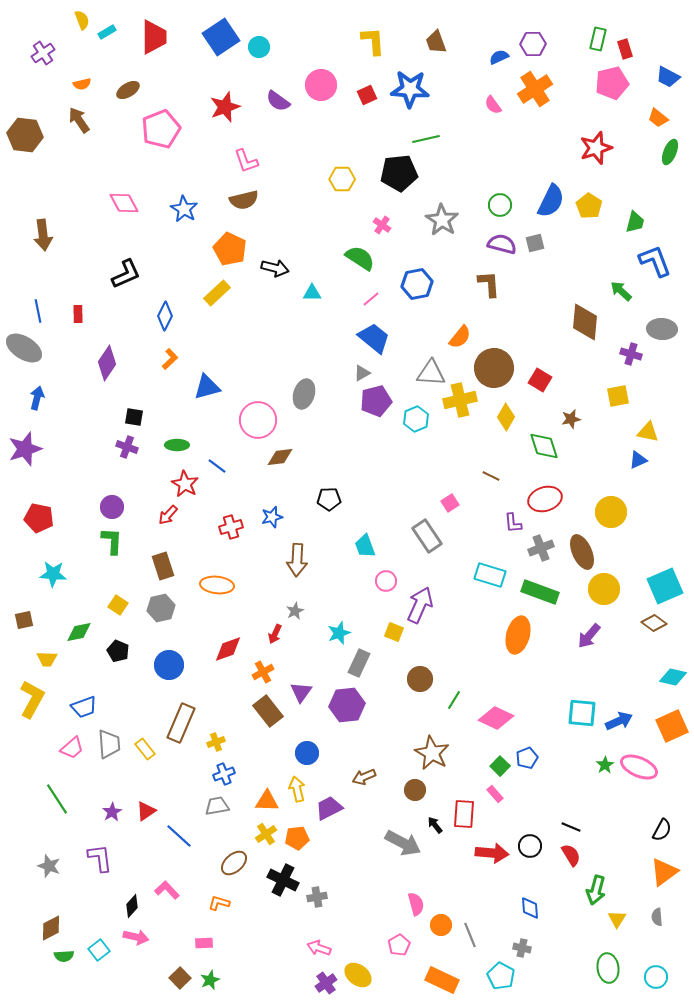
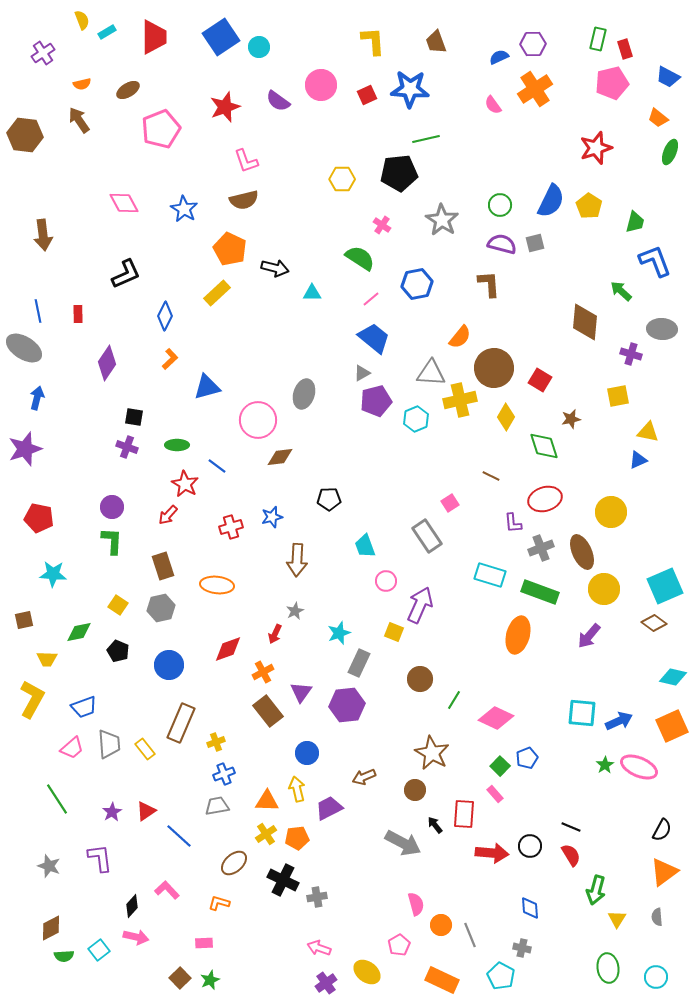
yellow ellipse at (358, 975): moved 9 px right, 3 px up
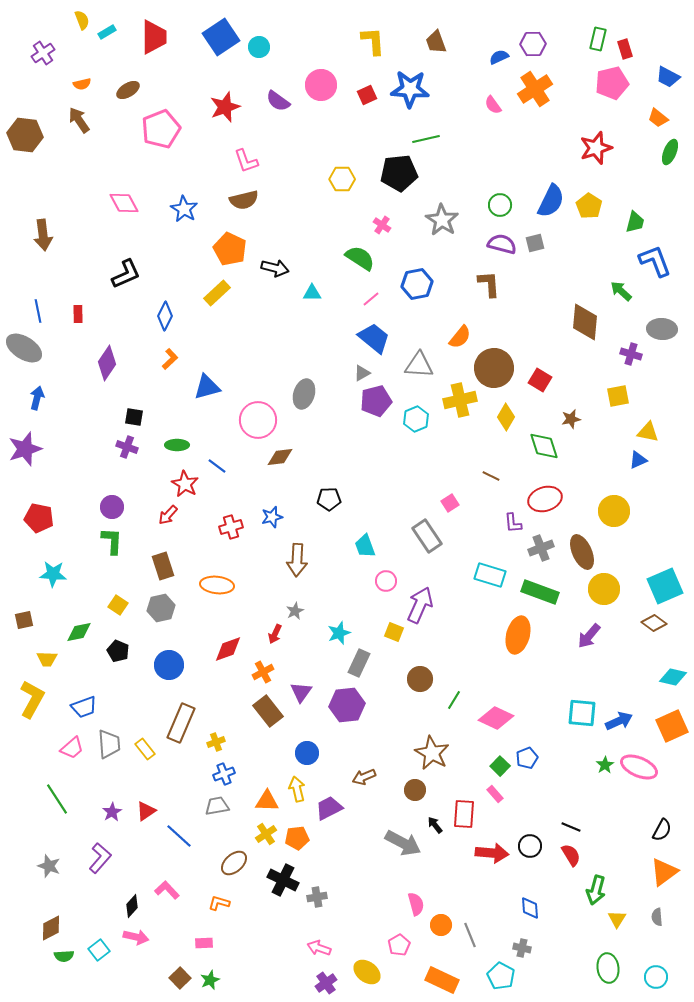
gray triangle at (431, 373): moved 12 px left, 8 px up
yellow circle at (611, 512): moved 3 px right, 1 px up
purple L-shape at (100, 858): rotated 48 degrees clockwise
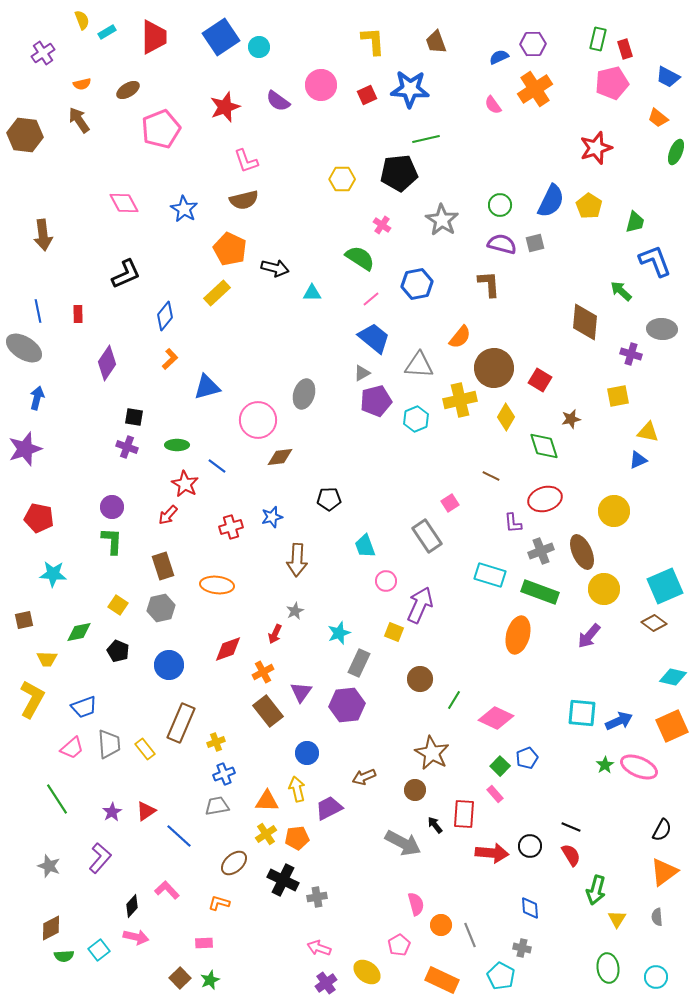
green ellipse at (670, 152): moved 6 px right
blue diamond at (165, 316): rotated 12 degrees clockwise
gray cross at (541, 548): moved 3 px down
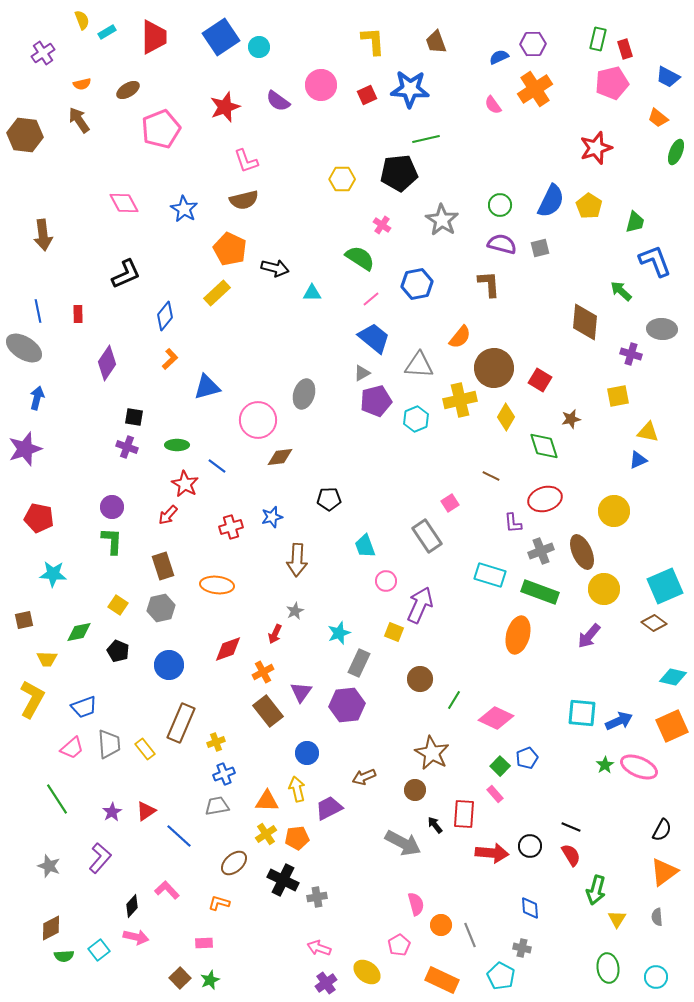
gray square at (535, 243): moved 5 px right, 5 px down
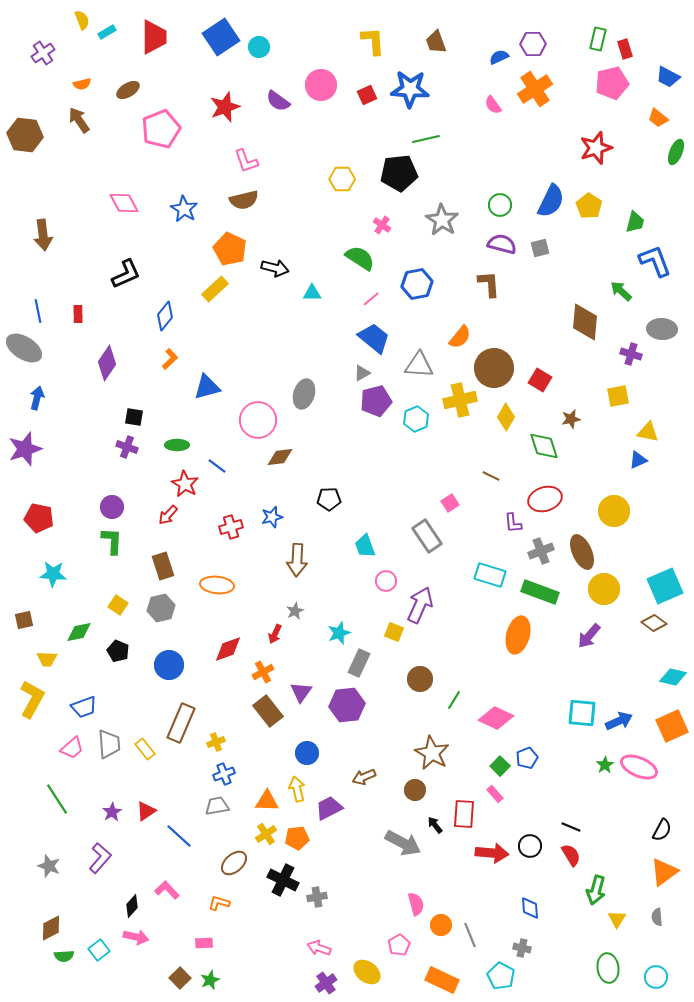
yellow rectangle at (217, 293): moved 2 px left, 4 px up
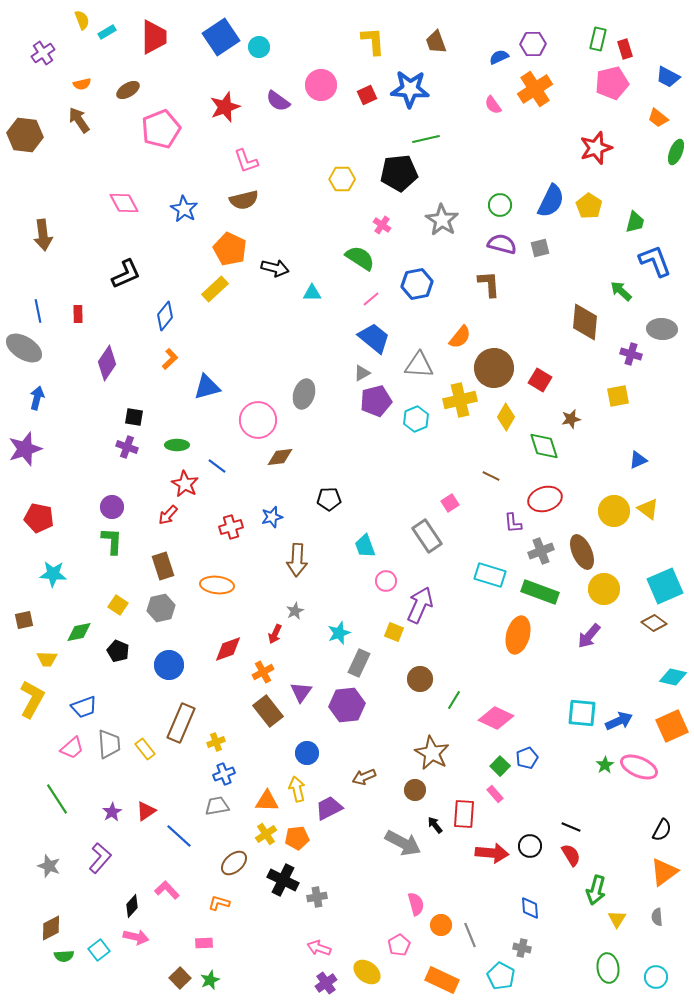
yellow triangle at (648, 432): moved 77 px down; rotated 25 degrees clockwise
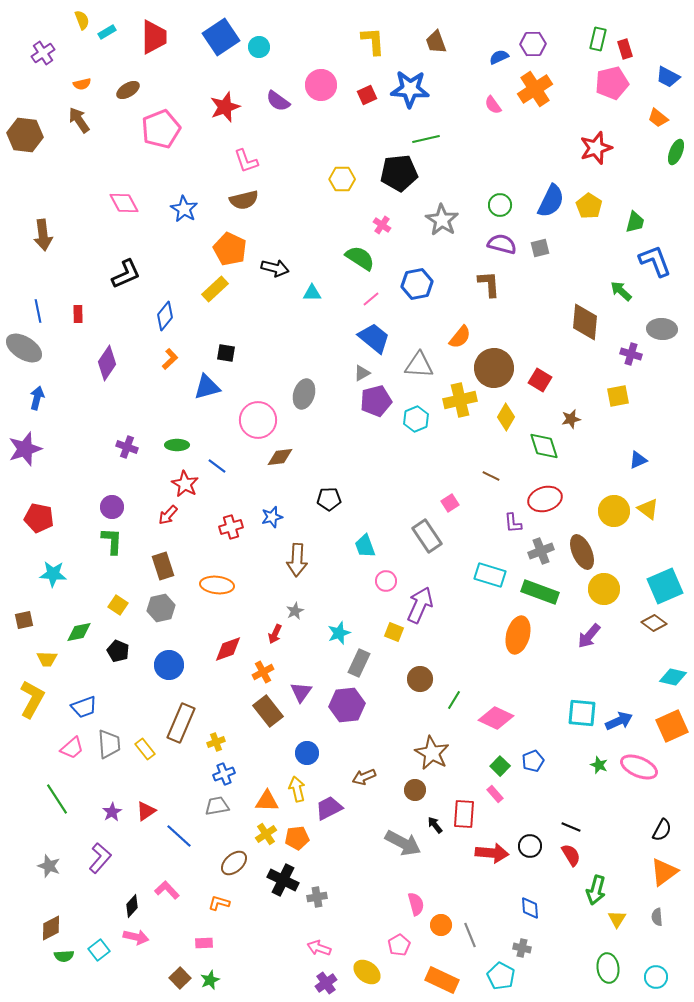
black square at (134, 417): moved 92 px right, 64 px up
blue pentagon at (527, 758): moved 6 px right, 3 px down
green star at (605, 765): moved 6 px left; rotated 18 degrees counterclockwise
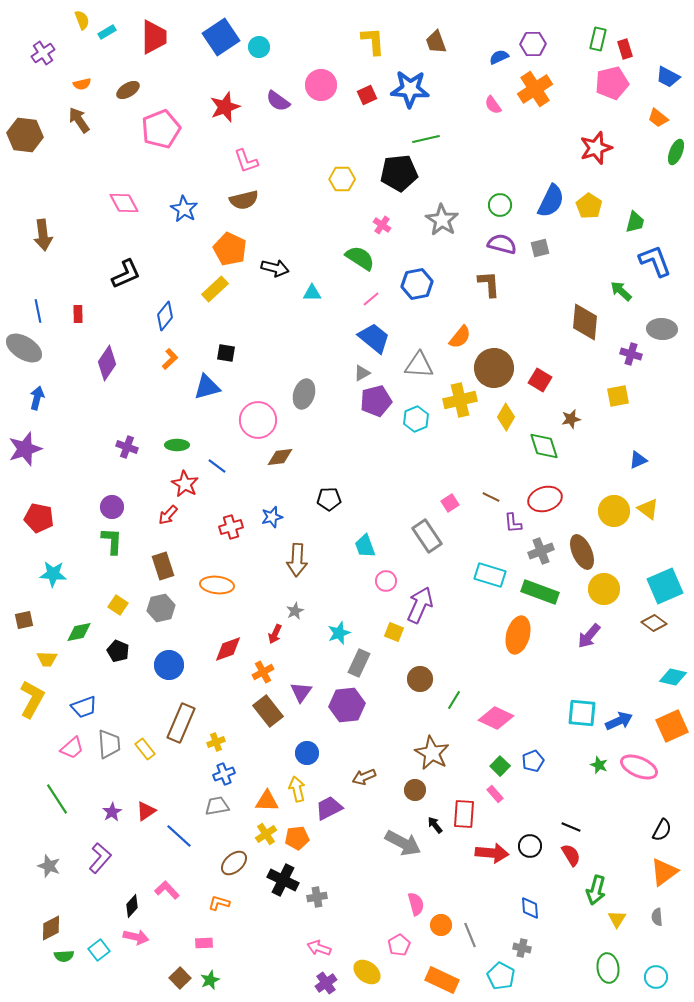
brown line at (491, 476): moved 21 px down
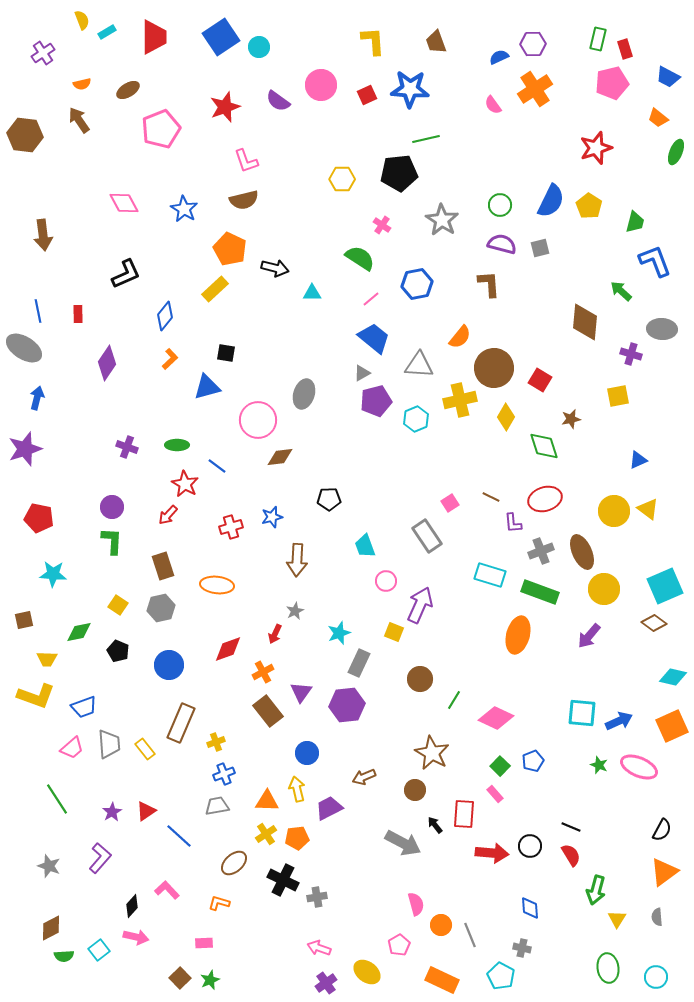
yellow L-shape at (32, 699): moved 4 px right, 3 px up; rotated 81 degrees clockwise
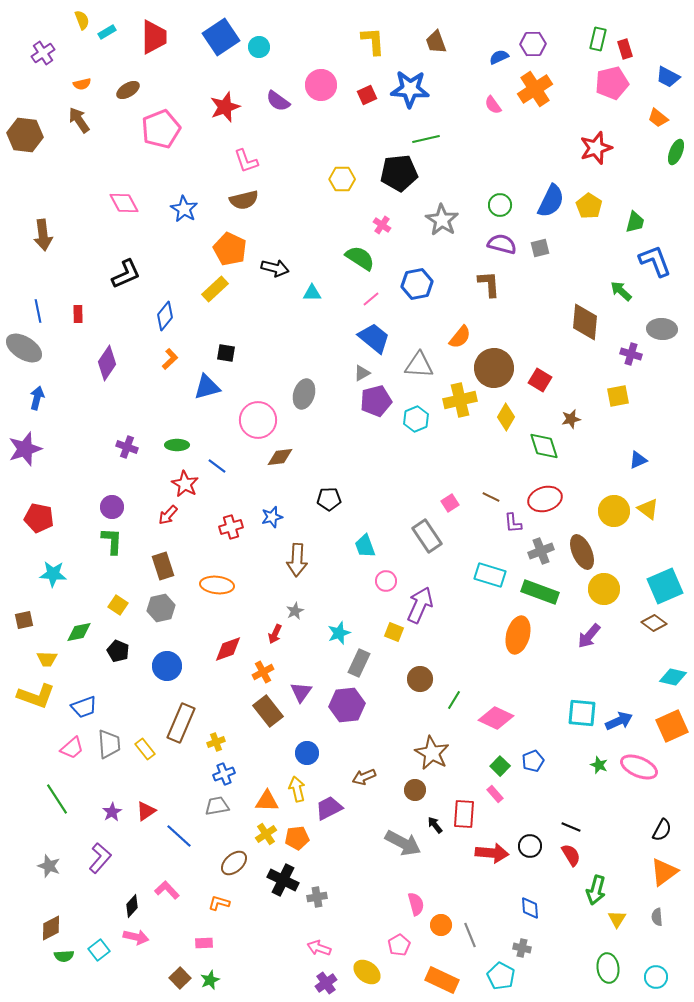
blue circle at (169, 665): moved 2 px left, 1 px down
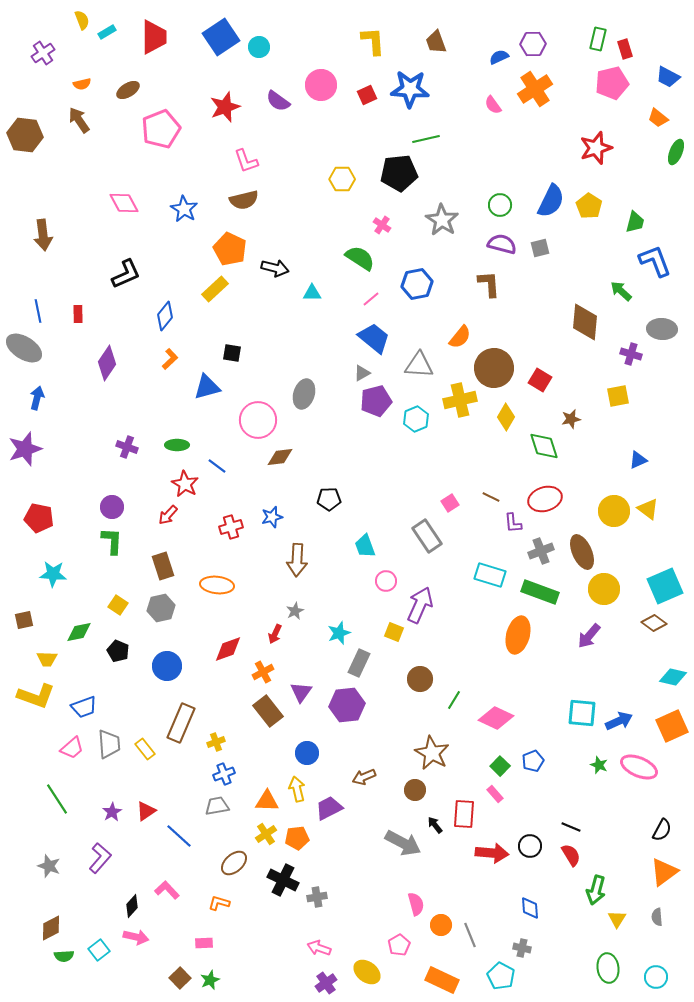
black square at (226, 353): moved 6 px right
